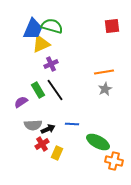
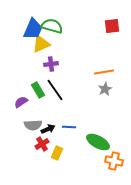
purple cross: rotated 16 degrees clockwise
blue line: moved 3 px left, 3 px down
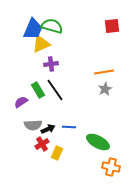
orange cross: moved 3 px left, 6 px down
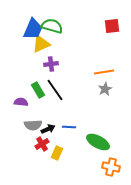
purple semicircle: rotated 40 degrees clockwise
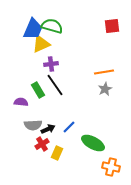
black line: moved 5 px up
blue line: rotated 48 degrees counterclockwise
green ellipse: moved 5 px left, 1 px down
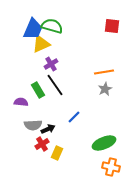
red square: rotated 14 degrees clockwise
purple cross: rotated 24 degrees counterclockwise
blue line: moved 5 px right, 10 px up
green ellipse: moved 11 px right; rotated 50 degrees counterclockwise
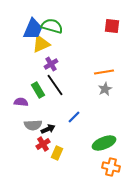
red cross: moved 1 px right
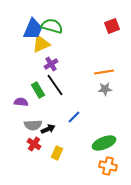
red square: rotated 28 degrees counterclockwise
gray star: rotated 24 degrees clockwise
red cross: moved 9 px left; rotated 24 degrees counterclockwise
orange cross: moved 3 px left, 1 px up
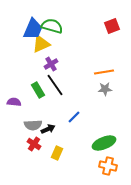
purple semicircle: moved 7 px left
